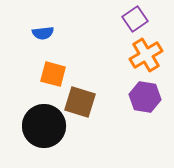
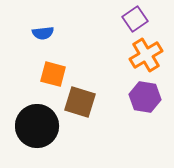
black circle: moved 7 px left
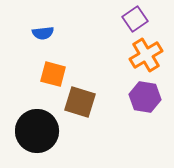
black circle: moved 5 px down
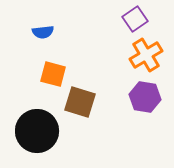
blue semicircle: moved 1 px up
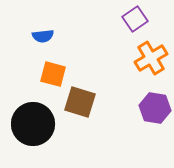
blue semicircle: moved 4 px down
orange cross: moved 5 px right, 3 px down
purple hexagon: moved 10 px right, 11 px down
black circle: moved 4 px left, 7 px up
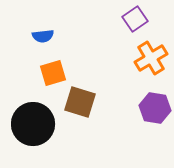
orange square: moved 1 px up; rotated 32 degrees counterclockwise
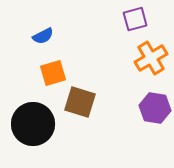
purple square: rotated 20 degrees clockwise
blue semicircle: rotated 20 degrees counterclockwise
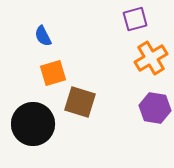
blue semicircle: rotated 90 degrees clockwise
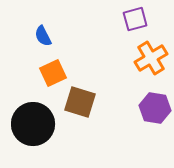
orange square: rotated 8 degrees counterclockwise
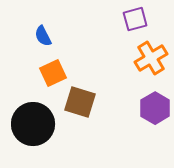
purple hexagon: rotated 20 degrees clockwise
